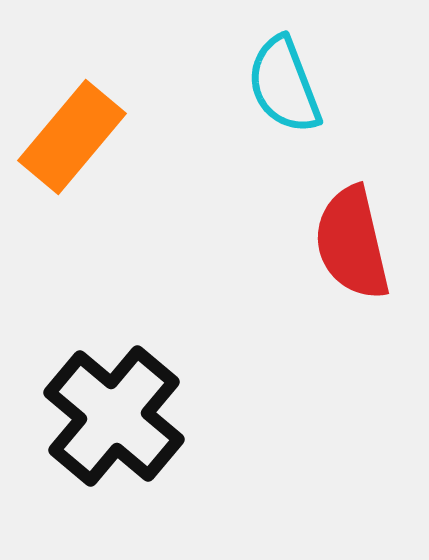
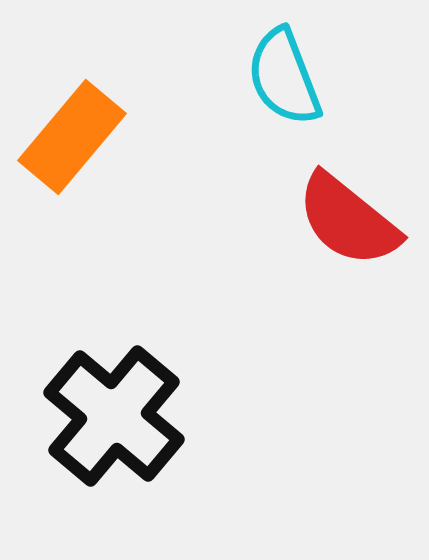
cyan semicircle: moved 8 px up
red semicircle: moved 4 px left, 23 px up; rotated 38 degrees counterclockwise
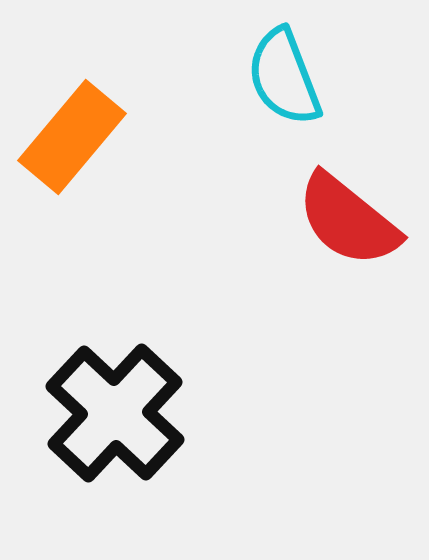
black cross: moved 1 px right, 3 px up; rotated 3 degrees clockwise
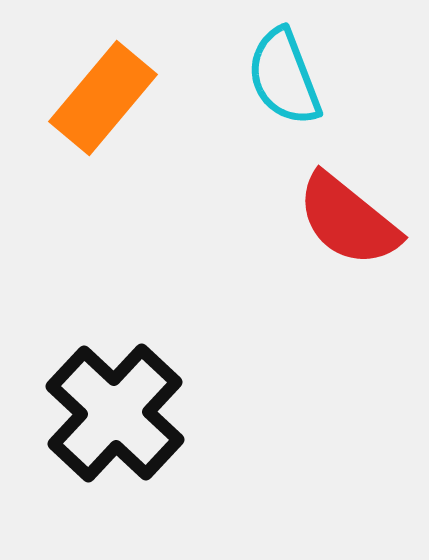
orange rectangle: moved 31 px right, 39 px up
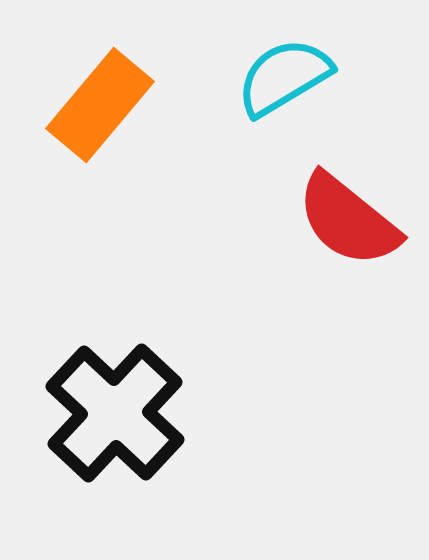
cyan semicircle: rotated 80 degrees clockwise
orange rectangle: moved 3 px left, 7 px down
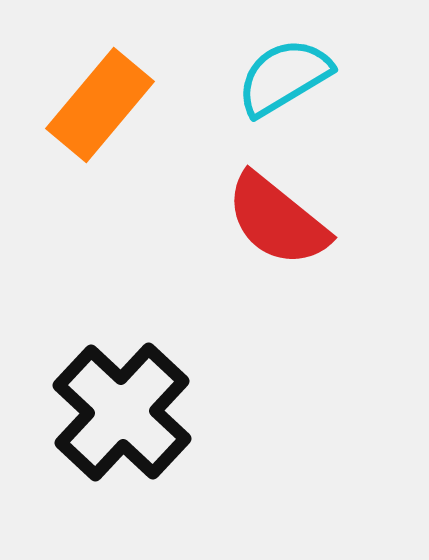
red semicircle: moved 71 px left
black cross: moved 7 px right, 1 px up
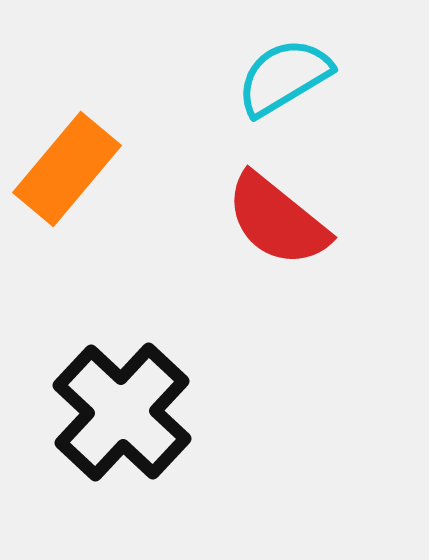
orange rectangle: moved 33 px left, 64 px down
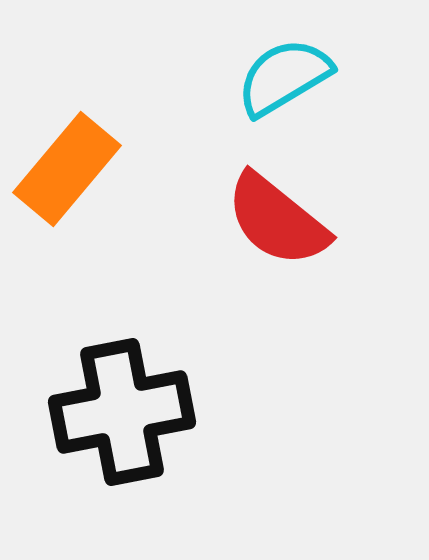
black cross: rotated 36 degrees clockwise
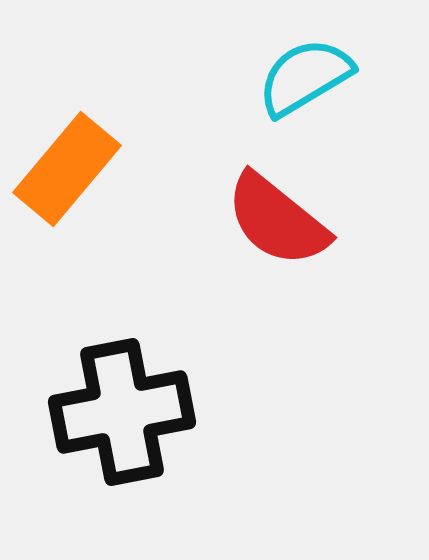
cyan semicircle: moved 21 px right
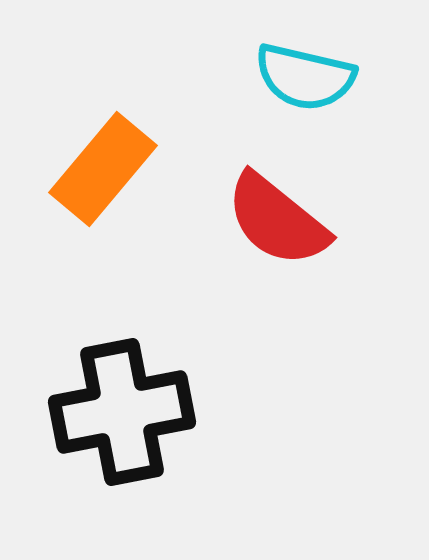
cyan semicircle: rotated 136 degrees counterclockwise
orange rectangle: moved 36 px right
